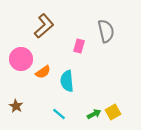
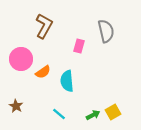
brown L-shape: rotated 20 degrees counterclockwise
green arrow: moved 1 px left, 1 px down
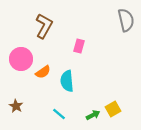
gray semicircle: moved 20 px right, 11 px up
yellow square: moved 3 px up
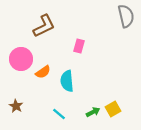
gray semicircle: moved 4 px up
brown L-shape: rotated 35 degrees clockwise
green arrow: moved 3 px up
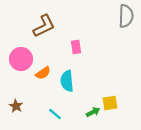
gray semicircle: rotated 15 degrees clockwise
pink rectangle: moved 3 px left, 1 px down; rotated 24 degrees counterclockwise
orange semicircle: moved 1 px down
yellow square: moved 3 px left, 6 px up; rotated 21 degrees clockwise
cyan line: moved 4 px left
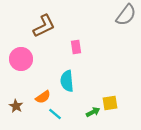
gray semicircle: moved 1 px up; rotated 35 degrees clockwise
orange semicircle: moved 24 px down
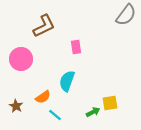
cyan semicircle: rotated 25 degrees clockwise
cyan line: moved 1 px down
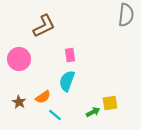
gray semicircle: rotated 30 degrees counterclockwise
pink rectangle: moved 6 px left, 8 px down
pink circle: moved 2 px left
brown star: moved 3 px right, 4 px up
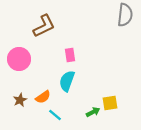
gray semicircle: moved 1 px left
brown star: moved 1 px right, 2 px up; rotated 16 degrees clockwise
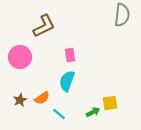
gray semicircle: moved 3 px left
pink circle: moved 1 px right, 2 px up
orange semicircle: moved 1 px left, 1 px down
cyan line: moved 4 px right, 1 px up
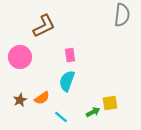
cyan line: moved 2 px right, 3 px down
